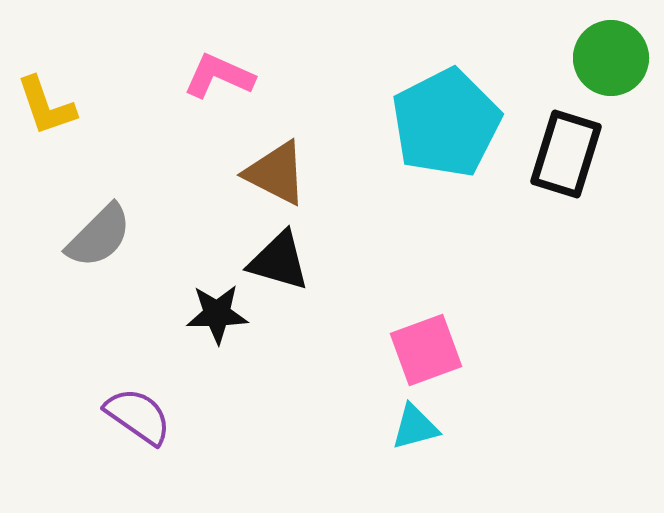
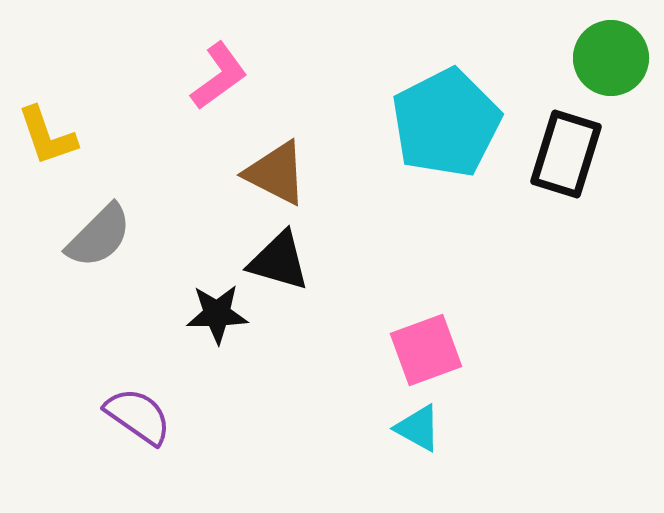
pink L-shape: rotated 120 degrees clockwise
yellow L-shape: moved 1 px right, 30 px down
cyan triangle: moved 3 px right, 1 px down; rotated 44 degrees clockwise
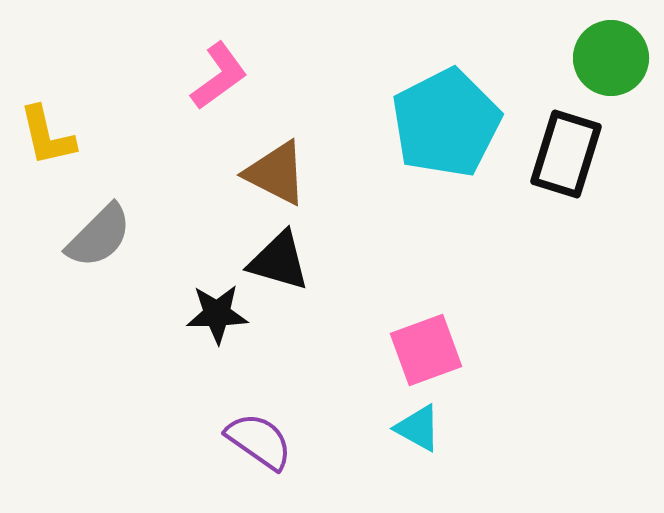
yellow L-shape: rotated 6 degrees clockwise
purple semicircle: moved 121 px right, 25 px down
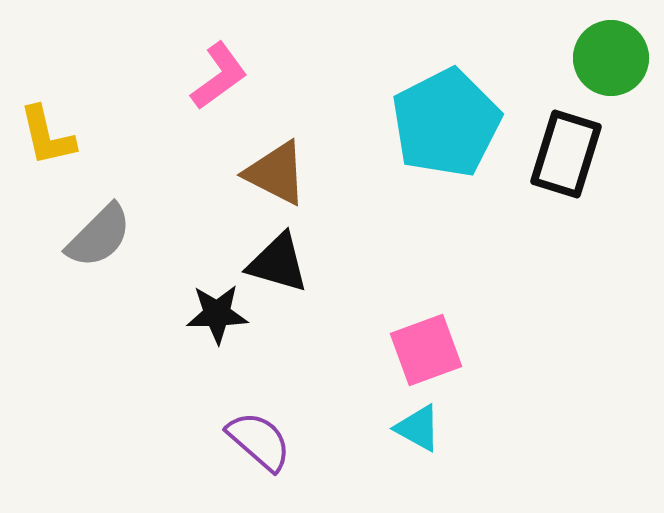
black triangle: moved 1 px left, 2 px down
purple semicircle: rotated 6 degrees clockwise
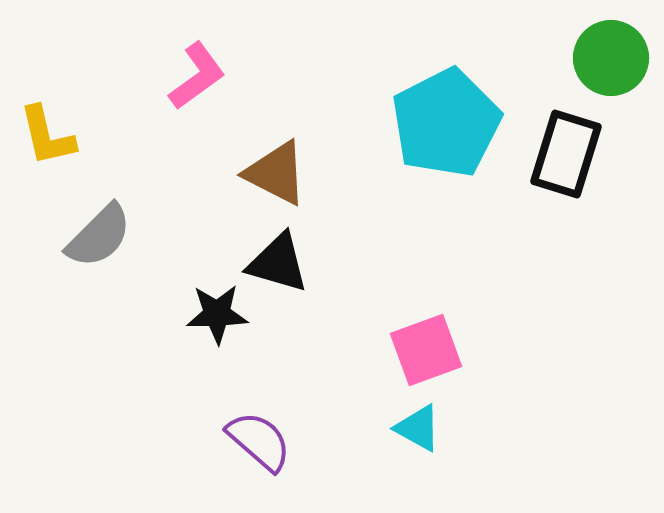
pink L-shape: moved 22 px left
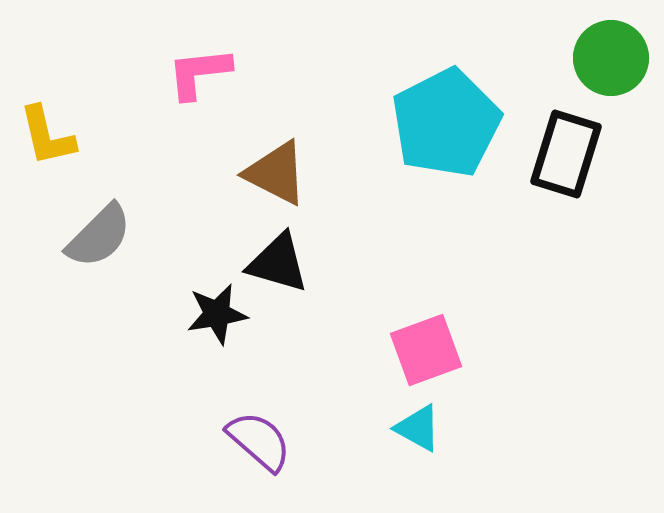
pink L-shape: moved 2 px right, 3 px up; rotated 150 degrees counterclockwise
black star: rotated 8 degrees counterclockwise
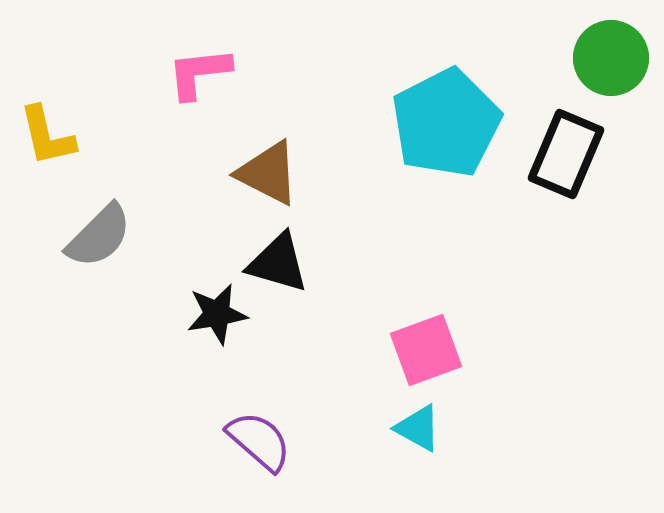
black rectangle: rotated 6 degrees clockwise
brown triangle: moved 8 px left
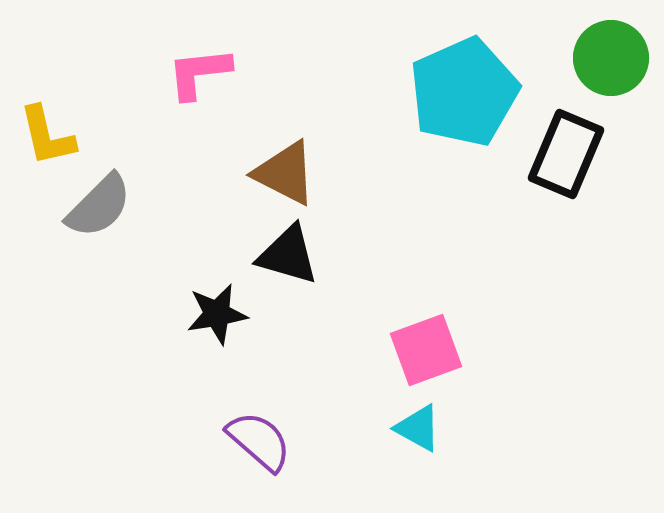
cyan pentagon: moved 18 px right, 31 px up; rotated 3 degrees clockwise
brown triangle: moved 17 px right
gray semicircle: moved 30 px up
black triangle: moved 10 px right, 8 px up
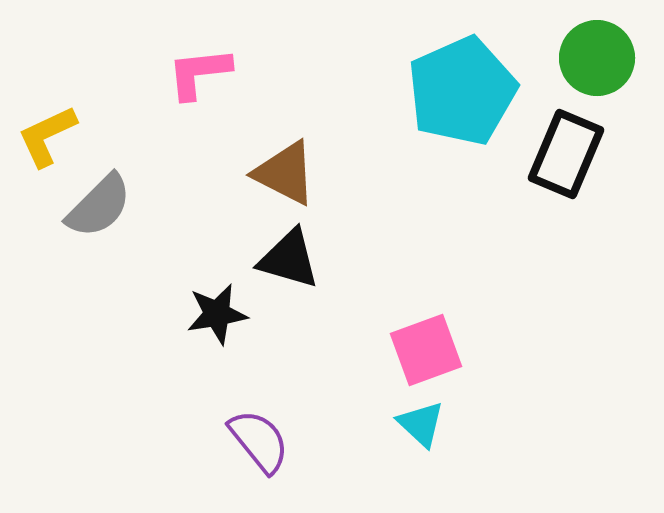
green circle: moved 14 px left
cyan pentagon: moved 2 px left, 1 px up
yellow L-shape: rotated 78 degrees clockwise
black triangle: moved 1 px right, 4 px down
cyan triangle: moved 3 px right, 4 px up; rotated 14 degrees clockwise
purple semicircle: rotated 10 degrees clockwise
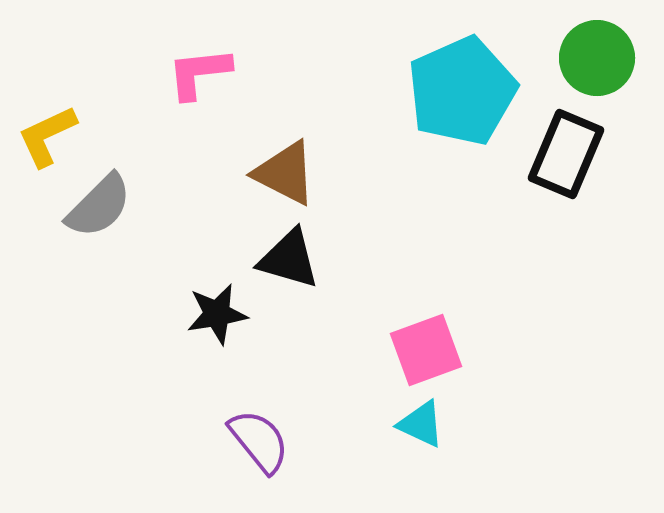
cyan triangle: rotated 18 degrees counterclockwise
